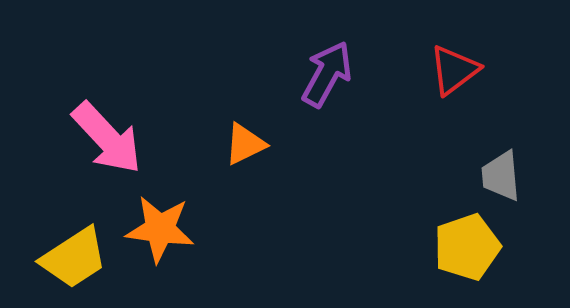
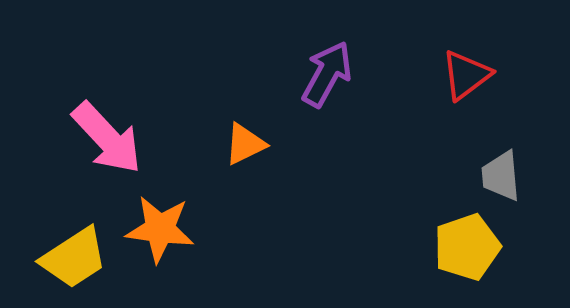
red triangle: moved 12 px right, 5 px down
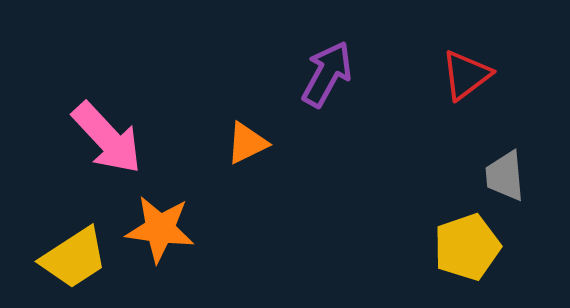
orange triangle: moved 2 px right, 1 px up
gray trapezoid: moved 4 px right
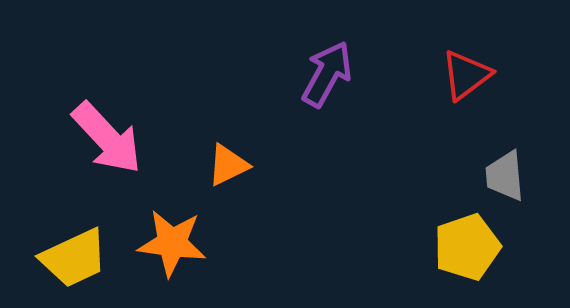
orange triangle: moved 19 px left, 22 px down
orange star: moved 12 px right, 14 px down
yellow trapezoid: rotated 8 degrees clockwise
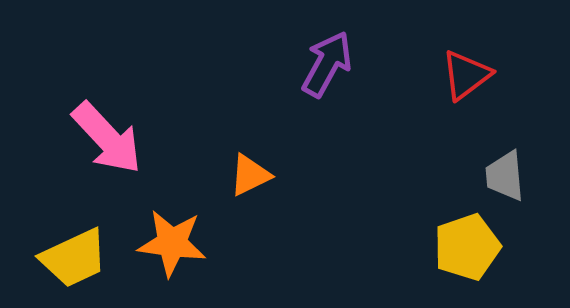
purple arrow: moved 10 px up
orange triangle: moved 22 px right, 10 px down
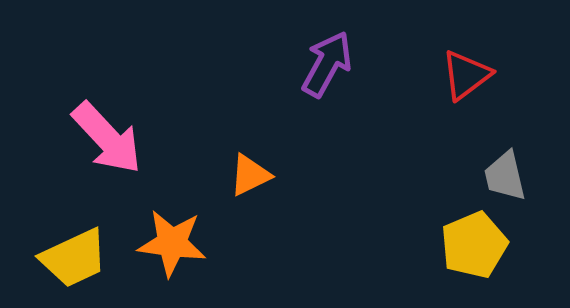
gray trapezoid: rotated 8 degrees counterclockwise
yellow pentagon: moved 7 px right, 2 px up; rotated 4 degrees counterclockwise
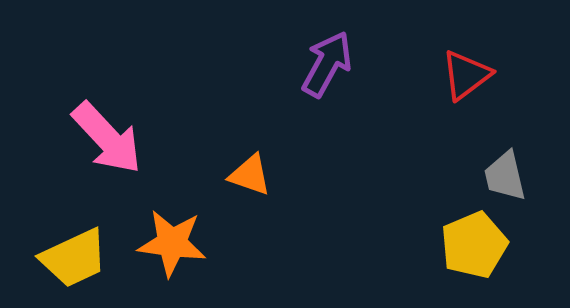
orange triangle: rotated 45 degrees clockwise
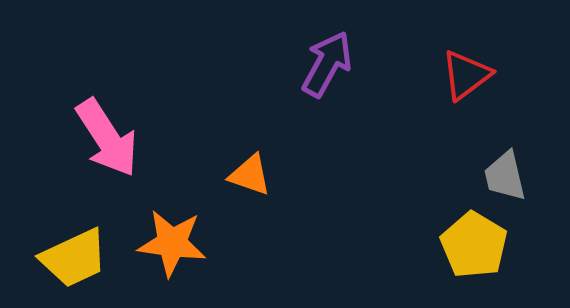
pink arrow: rotated 10 degrees clockwise
yellow pentagon: rotated 18 degrees counterclockwise
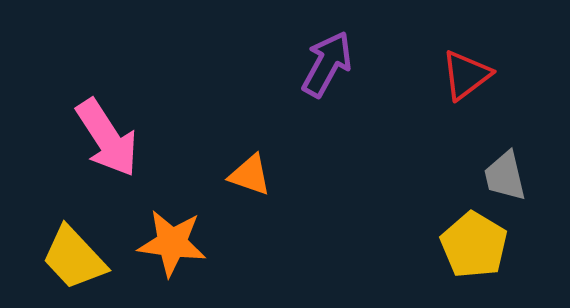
yellow trapezoid: rotated 72 degrees clockwise
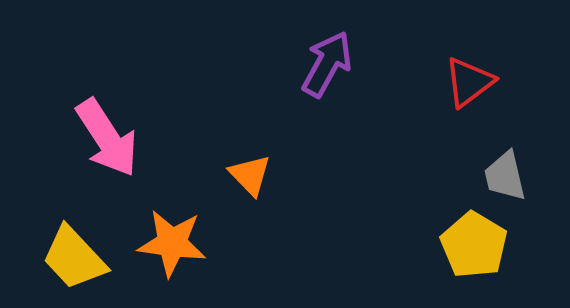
red triangle: moved 3 px right, 7 px down
orange triangle: rotated 27 degrees clockwise
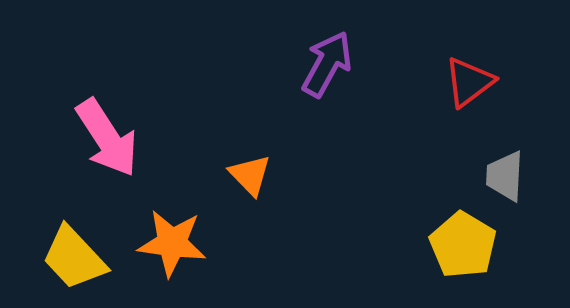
gray trapezoid: rotated 16 degrees clockwise
yellow pentagon: moved 11 px left
